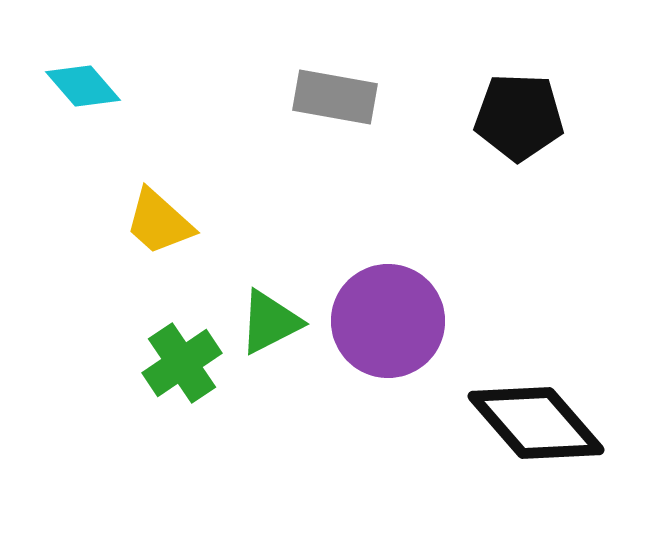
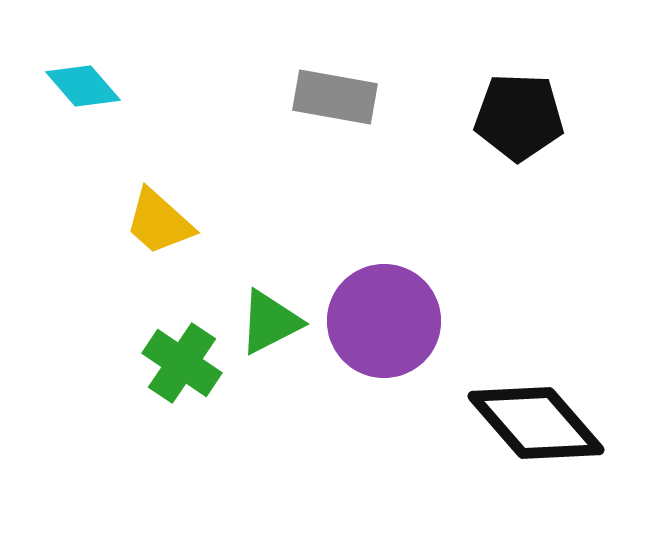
purple circle: moved 4 px left
green cross: rotated 22 degrees counterclockwise
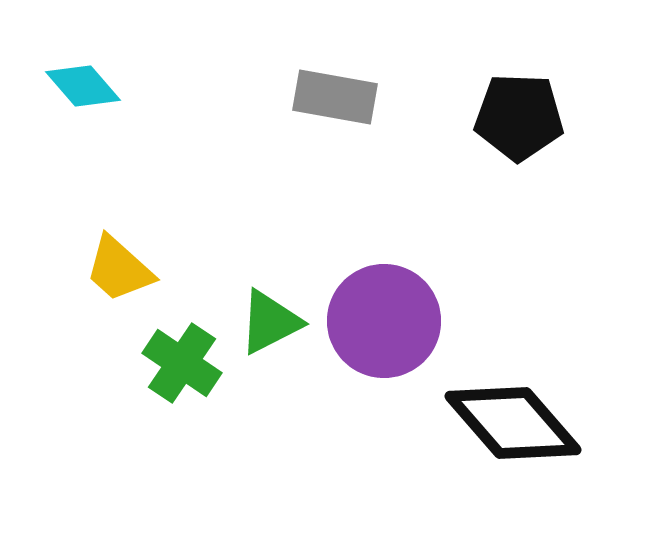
yellow trapezoid: moved 40 px left, 47 px down
black diamond: moved 23 px left
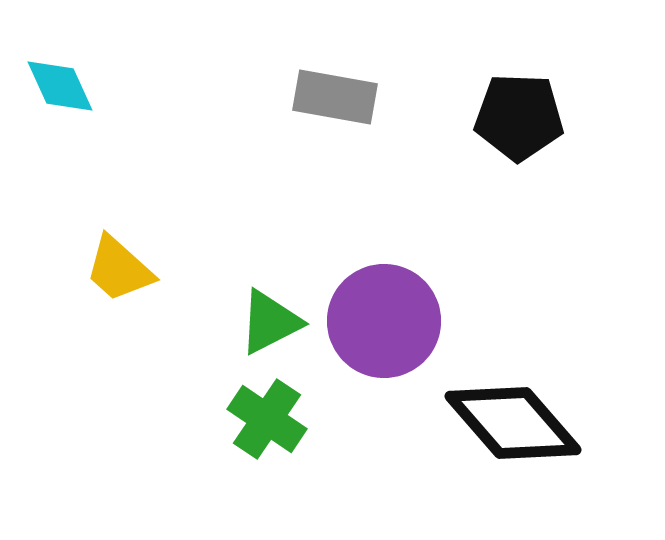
cyan diamond: moved 23 px left; rotated 16 degrees clockwise
green cross: moved 85 px right, 56 px down
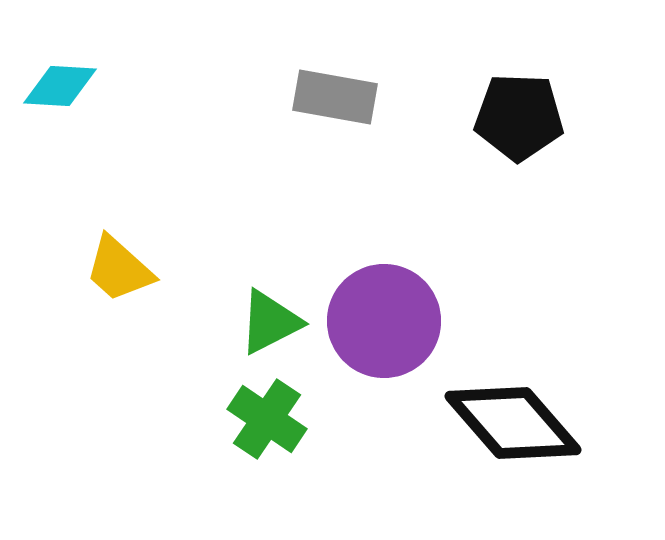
cyan diamond: rotated 62 degrees counterclockwise
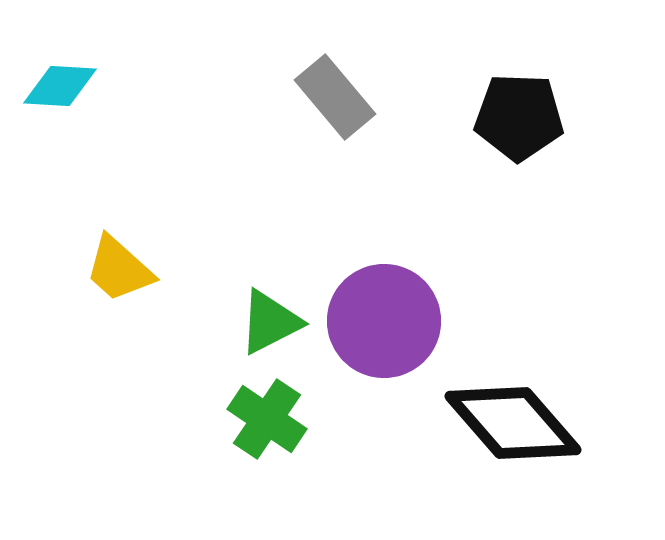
gray rectangle: rotated 40 degrees clockwise
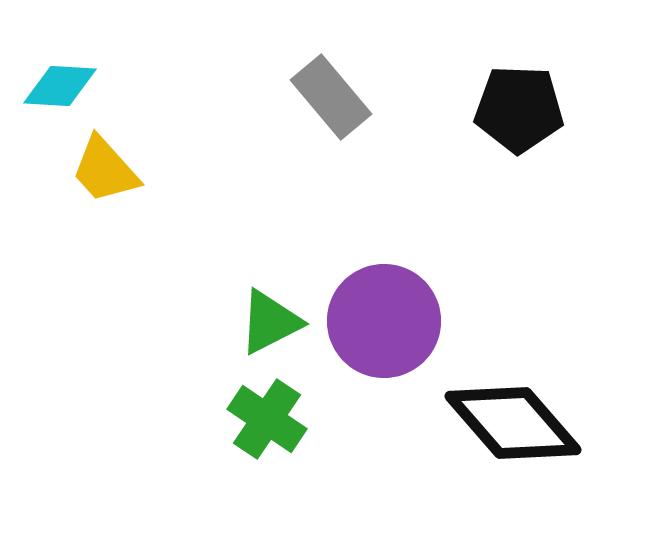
gray rectangle: moved 4 px left
black pentagon: moved 8 px up
yellow trapezoid: moved 14 px left, 99 px up; rotated 6 degrees clockwise
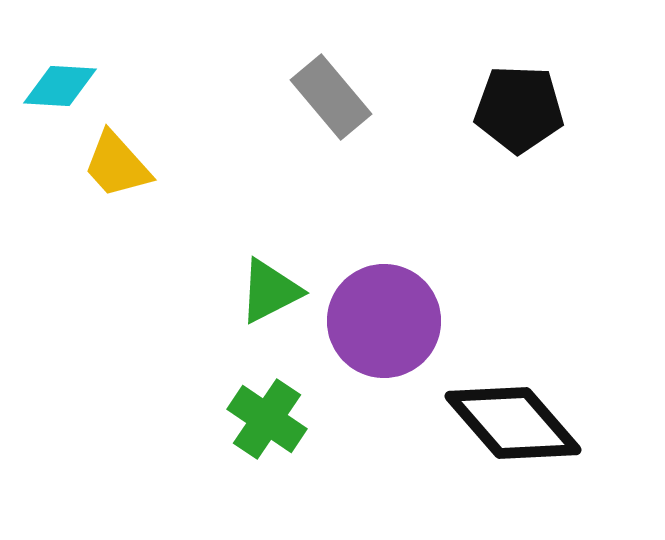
yellow trapezoid: moved 12 px right, 5 px up
green triangle: moved 31 px up
